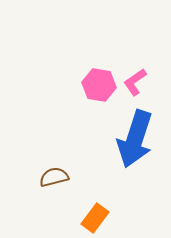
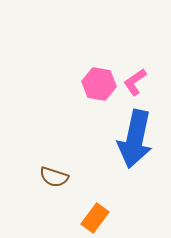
pink hexagon: moved 1 px up
blue arrow: rotated 6 degrees counterclockwise
brown semicircle: rotated 148 degrees counterclockwise
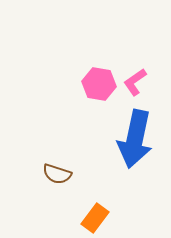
brown semicircle: moved 3 px right, 3 px up
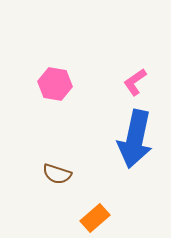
pink hexagon: moved 44 px left
orange rectangle: rotated 12 degrees clockwise
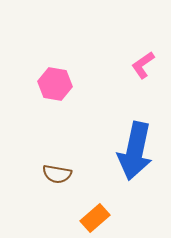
pink L-shape: moved 8 px right, 17 px up
blue arrow: moved 12 px down
brown semicircle: rotated 8 degrees counterclockwise
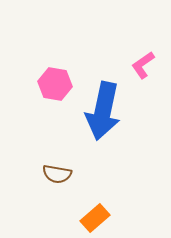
blue arrow: moved 32 px left, 40 px up
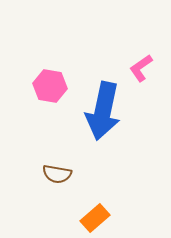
pink L-shape: moved 2 px left, 3 px down
pink hexagon: moved 5 px left, 2 px down
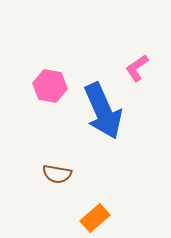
pink L-shape: moved 4 px left
blue arrow: rotated 36 degrees counterclockwise
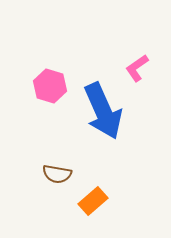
pink hexagon: rotated 8 degrees clockwise
orange rectangle: moved 2 px left, 17 px up
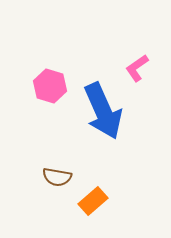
brown semicircle: moved 3 px down
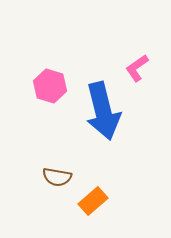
blue arrow: rotated 10 degrees clockwise
